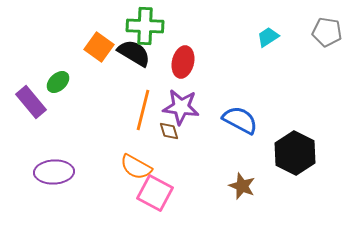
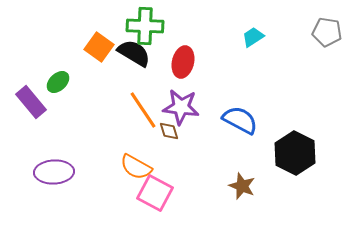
cyan trapezoid: moved 15 px left
orange line: rotated 48 degrees counterclockwise
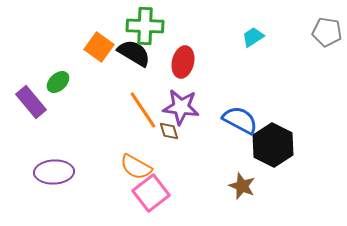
black hexagon: moved 22 px left, 8 px up
pink square: moved 4 px left; rotated 24 degrees clockwise
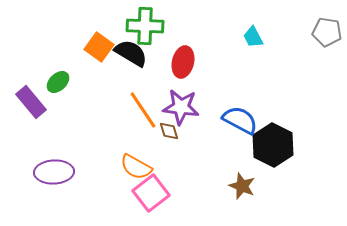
cyan trapezoid: rotated 85 degrees counterclockwise
black semicircle: moved 3 px left
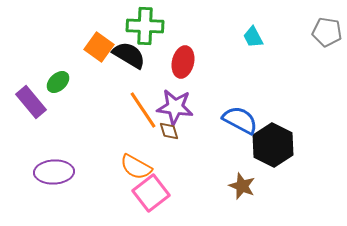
black semicircle: moved 2 px left, 2 px down
purple star: moved 6 px left
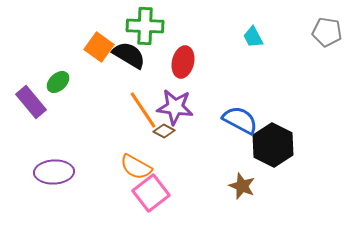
brown diamond: moved 5 px left; rotated 45 degrees counterclockwise
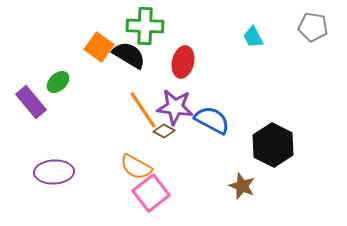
gray pentagon: moved 14 px left, 5 px up
blue semicircle: moved 28 px left
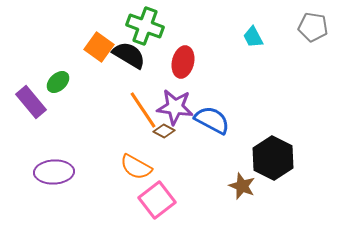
green cross: rotated 18 degrees clockwise
black hexagon: moved 13 px down
pink square: moved 6 px right, 7 px down
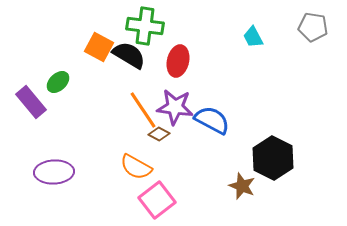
green cross: rotated 12 degrees counterclockwise
orange square: rotated 8 degrees counterclockwise
red ellipse: moved 5 px left, 1 px up
brown diamond: moved 5 px left, 3 px down
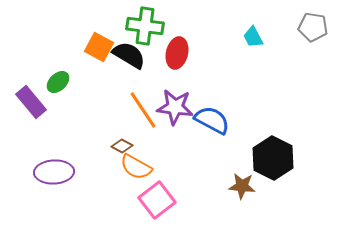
red ellipse: moved 1 px left, 8 px up
brown diamond: moved 37 px left, 12 px down
brown star: rotated 16 degrees counterclockwise
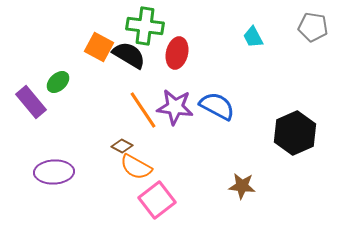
blue semicircle: moved 5 px right, 14 px up
black hexagon: moved 22 px right, 25 px up; rotated 9 degrees clockwise
